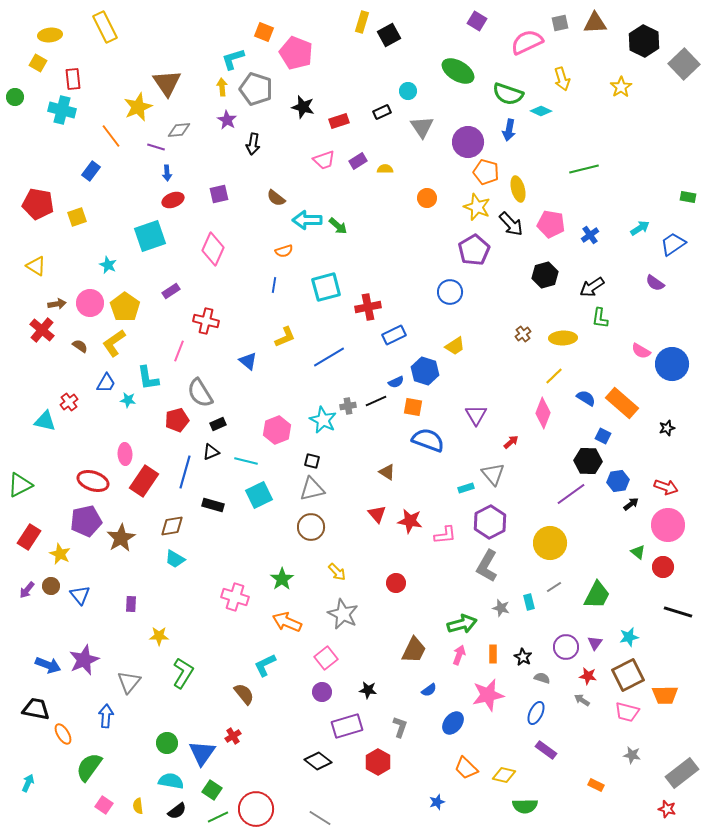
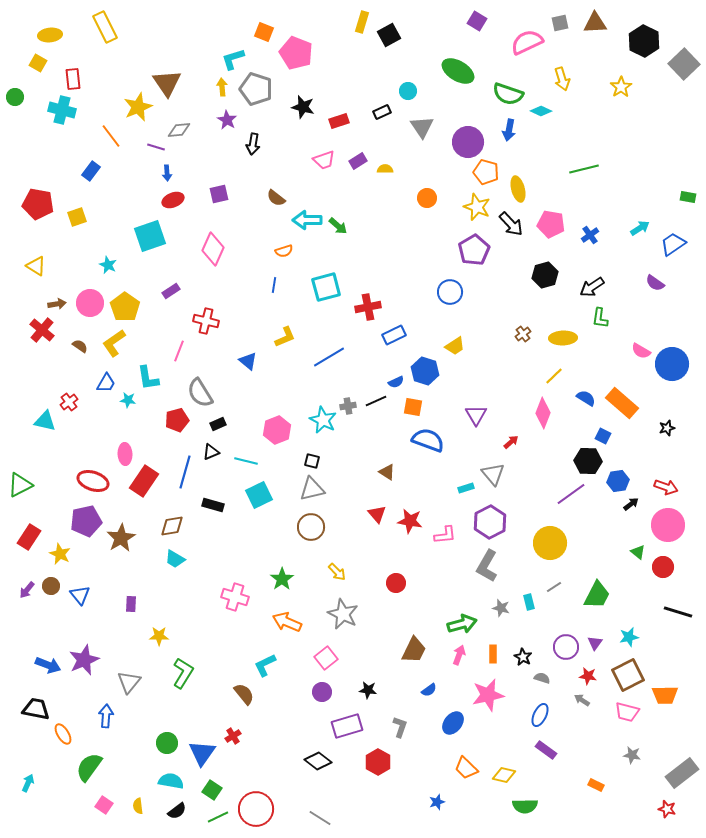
blue ellipse at (536, 713): moved 4 px right, 2 px down
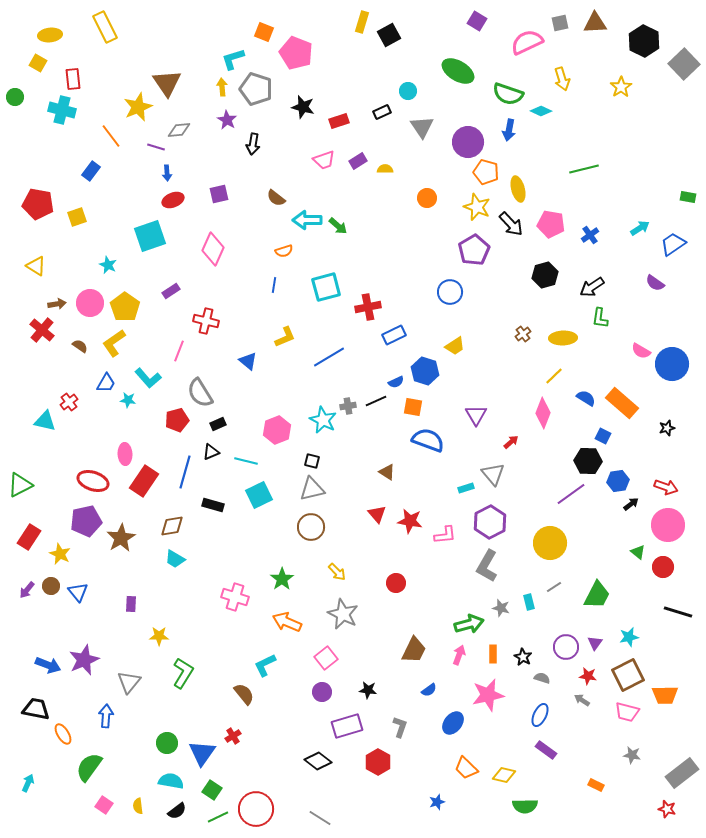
cyan L-shape at (148, 378): rotated 32 degrees counterclockwise
blue triangle at (80, 595): moved 2 px left, 3 px up
green arrow at (462, 624): moved 7 px right
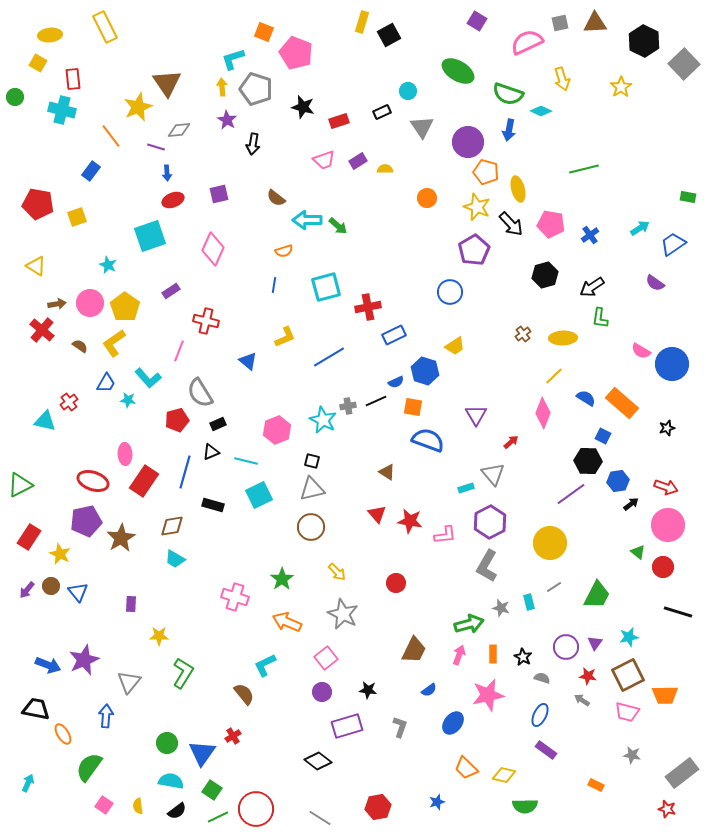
red hexagon at (378, 762): moved 45 px down; rotated 20 degrees clockwise
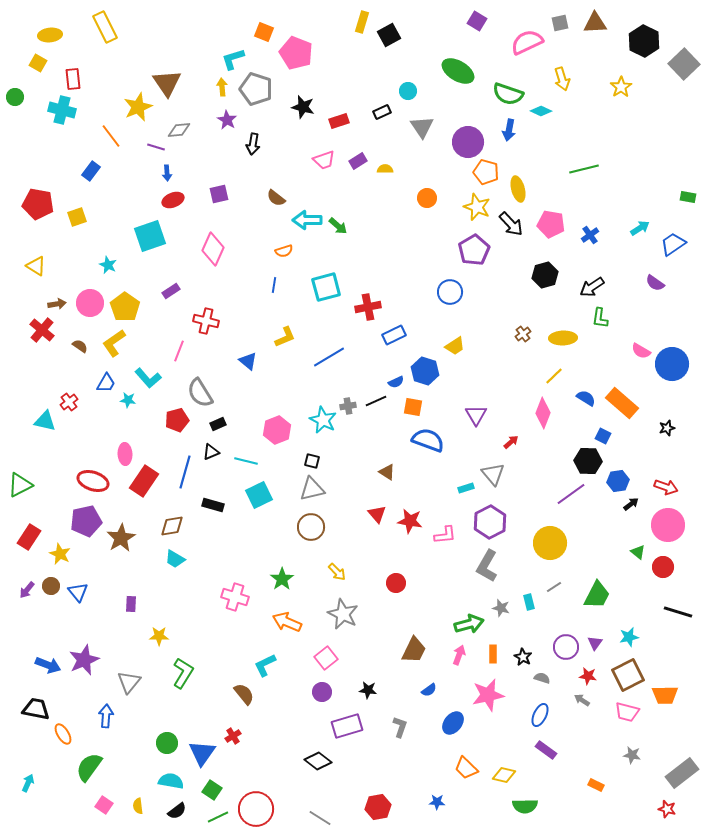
blue star at (437, 802): rotated 21 degrees clockwise
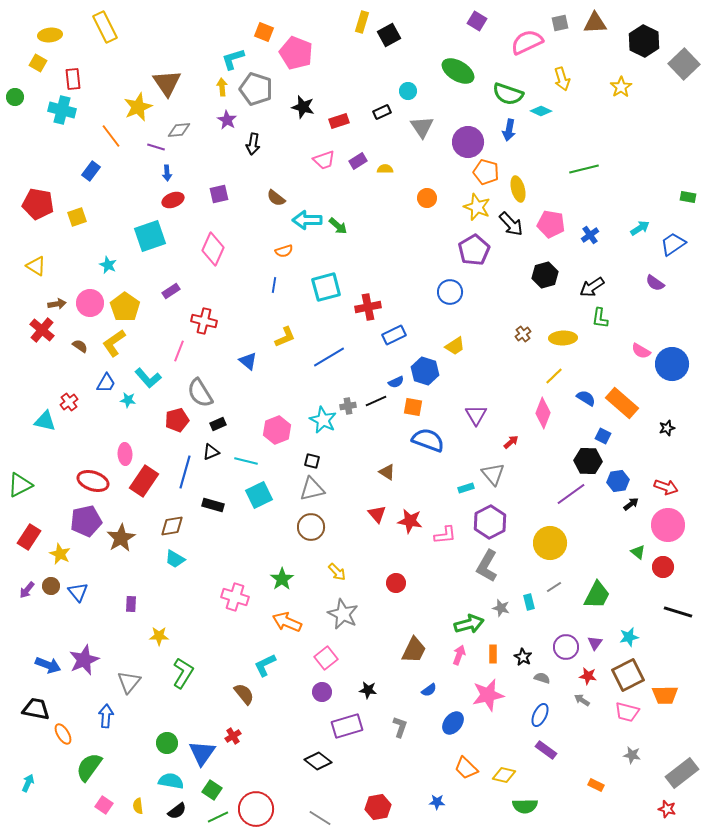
red cross at (206, 321): moved 2 px left
